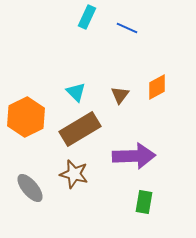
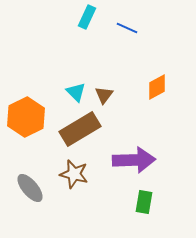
brown triangle: moved 16 px left
purple arrow: moved 4 px down
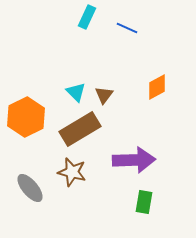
brown star: moved 2 px left, 2 px up
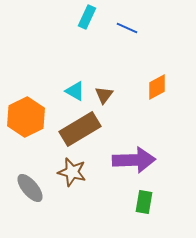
cyan triangle: moved 1 px left, 1 px up; rotated 15 degrees counterclockwise
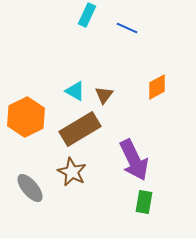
cyan rectangle: moved 2 px up
purple arrow: rotated 66 degrees clockwise
brown star: rotated 12 degrees clockwise
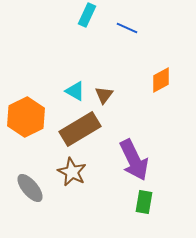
orange diamond: moved 4 px right, 7 px up
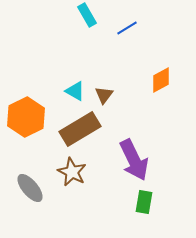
cyan rectangle: rotated 55 degrees counterclockwise
blue line: rotated 55 degrees counterclockwise
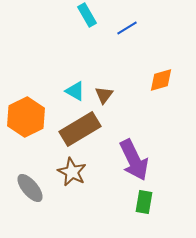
orange diamond: rotated 12 degrees clockwise
